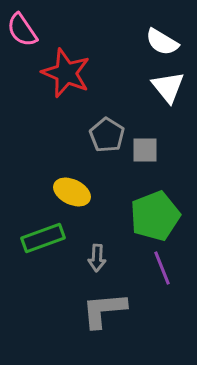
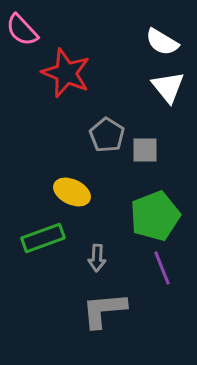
pink semicircle: rotated 9 degrees counterclockwise
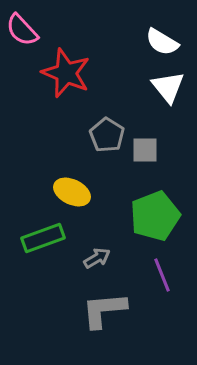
gray arrow: rotated 124 degrees counterclockwise
purple line: moved 7 px down
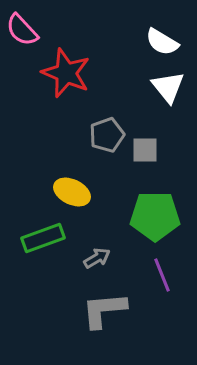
gray pentagon: rotated 20 degrees clockwise
green pentagon: rotated 21 degrees clockwise
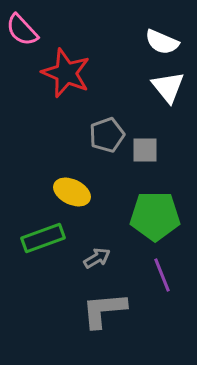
white semicircle: rotated 8 degrees counterclockwise
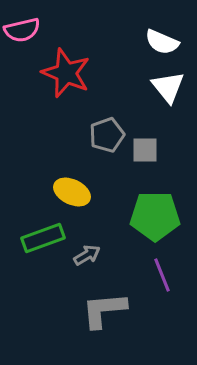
pink semicircle: rotated 60 degrees counterclockwise
gray arrow: moved 10 px left, 3 px up
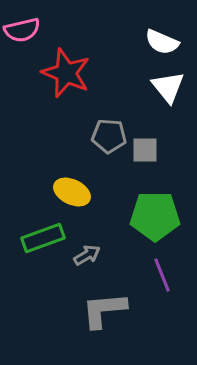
gray pentagon: moved 2 px right, 1 px down; rotated 24 degrees clockwise
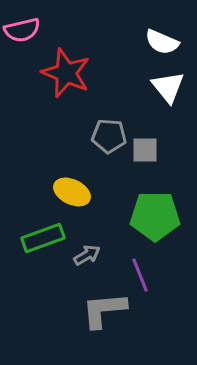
purple line: moved 22 px left
